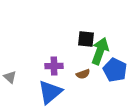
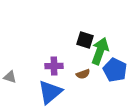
black square: moved 1 px left, 1 px down; rotated 12 degrees clockwise
gray triangle: rotated 24 degrees counterclockwise
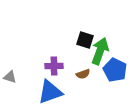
blue triangle: rotated 20 degrees clockwise
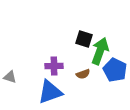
black square: moved 1 px left, 1 px up
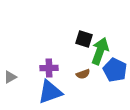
purple cross: moved 5 px left, 2 px down
gray triangle: rotated 48 degrees counterclockwise
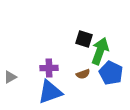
blue pentagon: moved 4 px left, 3 px down
